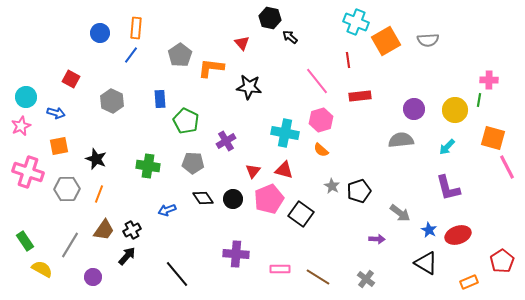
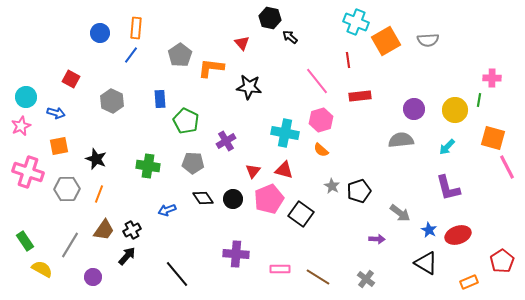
pink cross at (489, 80): moved 3 px right, 2 px up
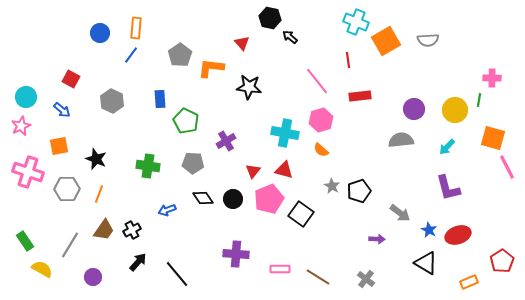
blue arrow at (56, 113): moved 6 px right, 3 px up; rotated 24 degrees clockwise
black arrow at (127, 256): moved 11 px right, 6 px down
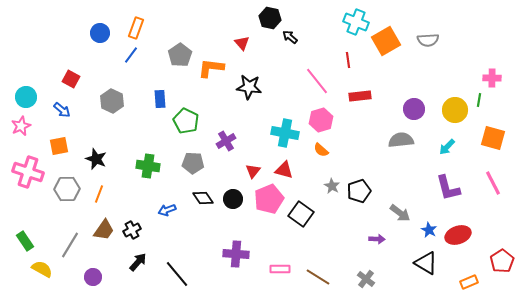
orange rectangle at (136, 28): rotated 15 degrees clockwise
pink line at (507, 167): moved 14 px left, 16 px down
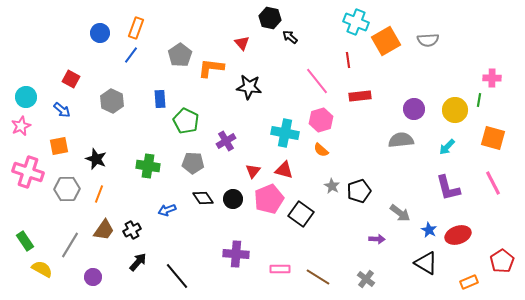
black line at (177, 274): moved 2 px down
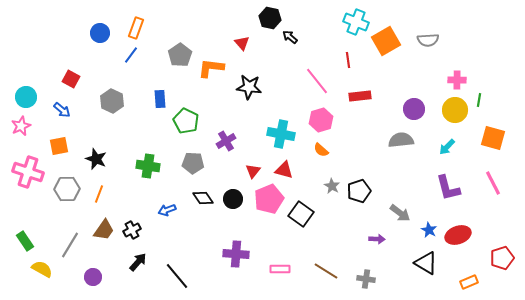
pink cross at (492, 78): moved 35 px left, 2 px down
cyan cross at (285, 133): moved 4 px left, 1 px down
red pentagon at (502, 261): moved 3 px up; rotated 15 degrees clockwise
brown line at (318, 277): moved 8 px right, 6 px up
gray cross at (366, 279): rotated 30 degrees counterclockwise
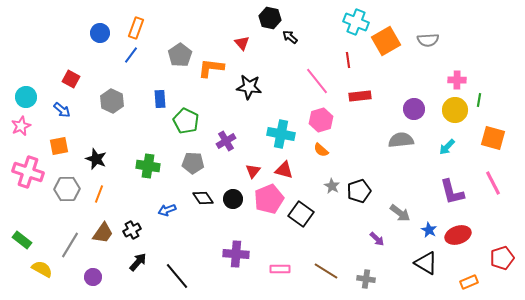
purple L-shape at (448, 188): moved 4 px right, 4 px down
brown trapezoid at (104, 230): moved 1 px left, 3 px down
purple arrow at (377, 239): rotated 42 degrees clockwise
green rectangle at (25, 241): moved 3 px left, 1 px up; rotated 18 degrees counterclockwise
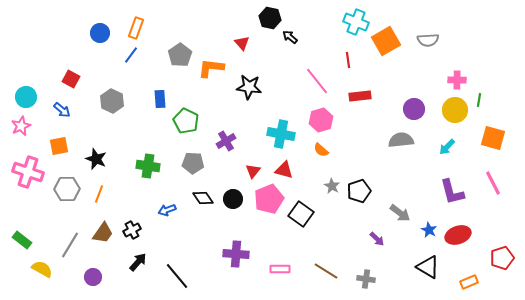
black triangle at (426, 263): moved 2 px right, 4 px down
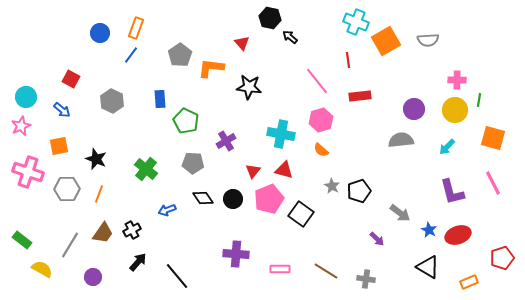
green cross at (148, 166): moved 2 px left, 3 px down; rotated 30 degrees clockwise
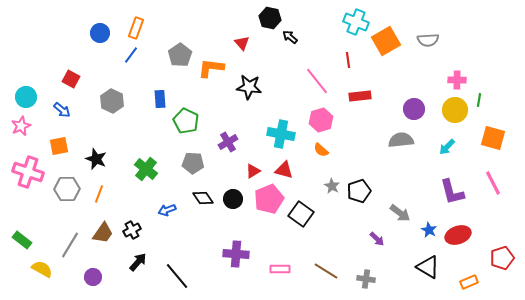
purple cross at (226, 141): moved 2 px right, 1 px down
red triangle at (253, 171): rotated 21 degrees clockwise
